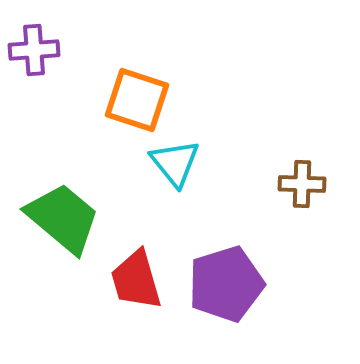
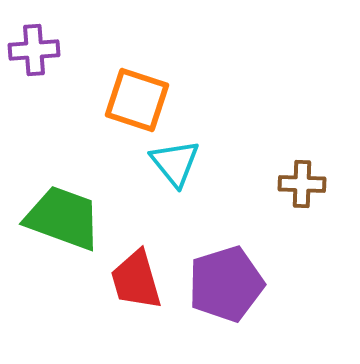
green trapezoid: rotated 20 degrees counterclockwise
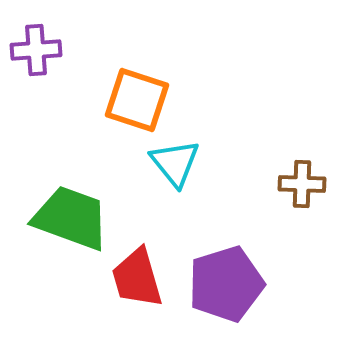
purple cross: moved 2 px right
green trapezoid: moved 8 px right
red trapezoid: moved 1 px right, 2 px up
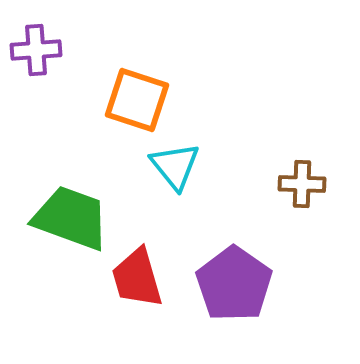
cyan triangle: moved 3 px down
purple pentagon: moved 8 px right; rotated 20 degrees counterclockwise
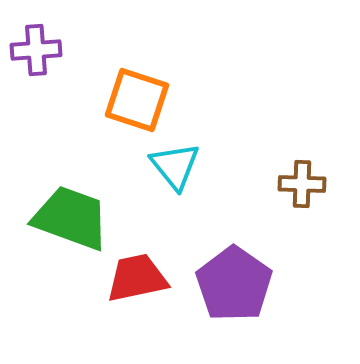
red trapezoid: rotated 94 degrees clockwise
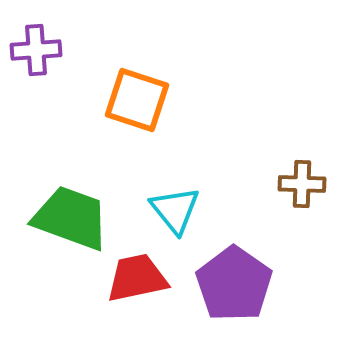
cyan triangle: moved 44 px down
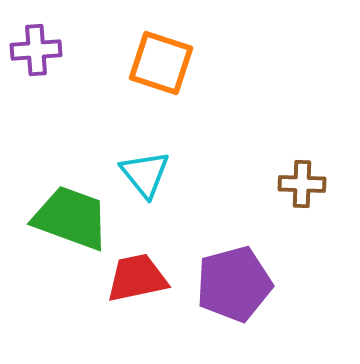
orange square: moved 24 px right, 37 px up
cyan triangle: moved 30 px left, 36 px up
purple pentagon: rotated 22 degrees clockwise
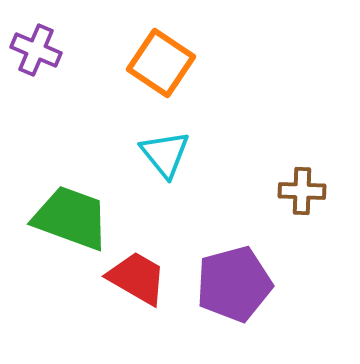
purple cross: rotated 27 degrees clockwise
orange square: rotated 16 degrees clockwise
cyan triangle: moved 20 px right, 20 px up
brown cross: moved 7 px down
red trapezoid: rotated 42 degrees clockwise
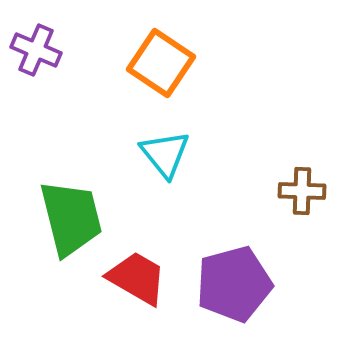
green trapezoid: rotated 56 degrees clockwise
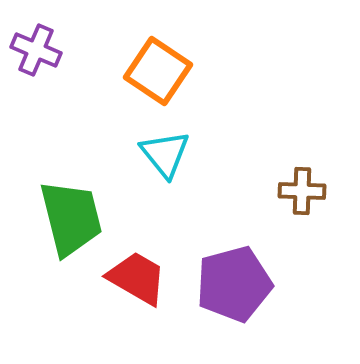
orange square: moved 3 px left, 8 px down
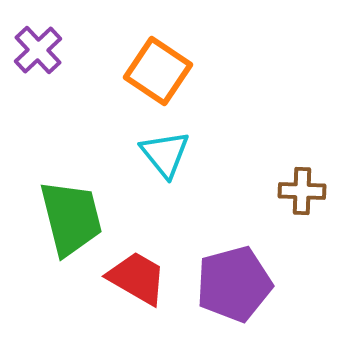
purple cross: moved 2 px right; rotated 24 degrees clockwise
